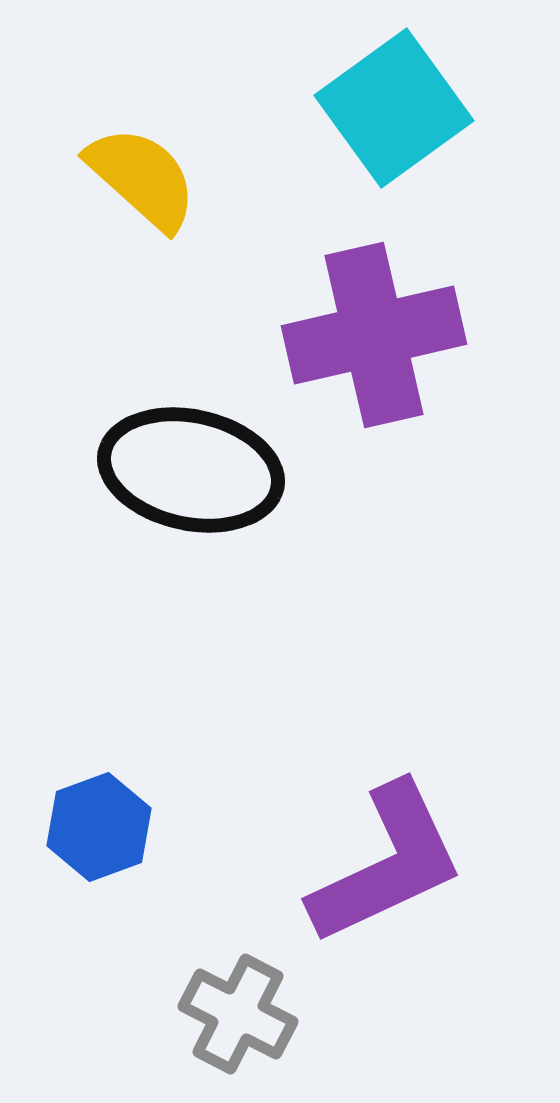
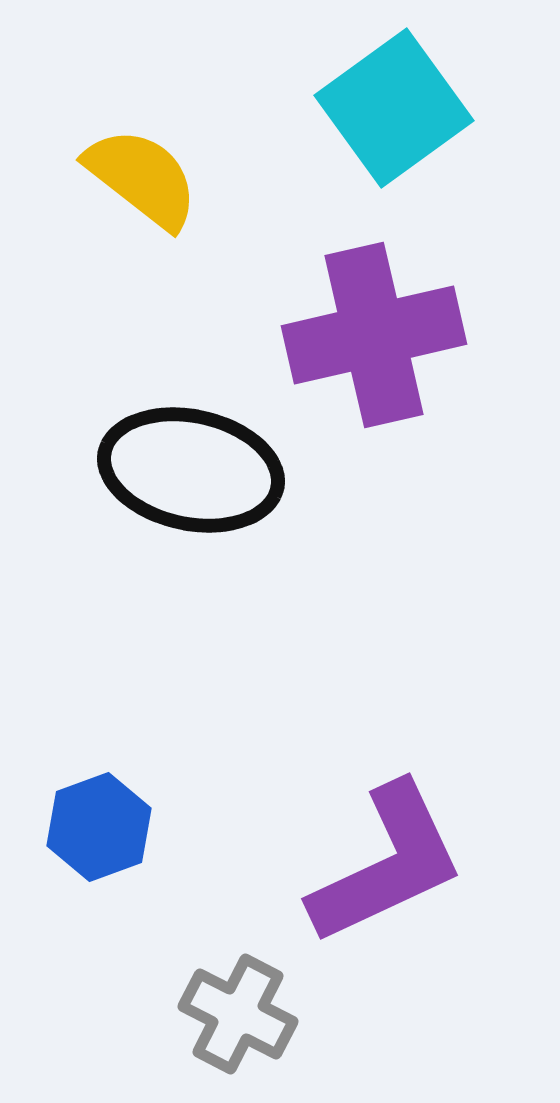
yellow semicircle: rotated 4 degrees counterclockwise
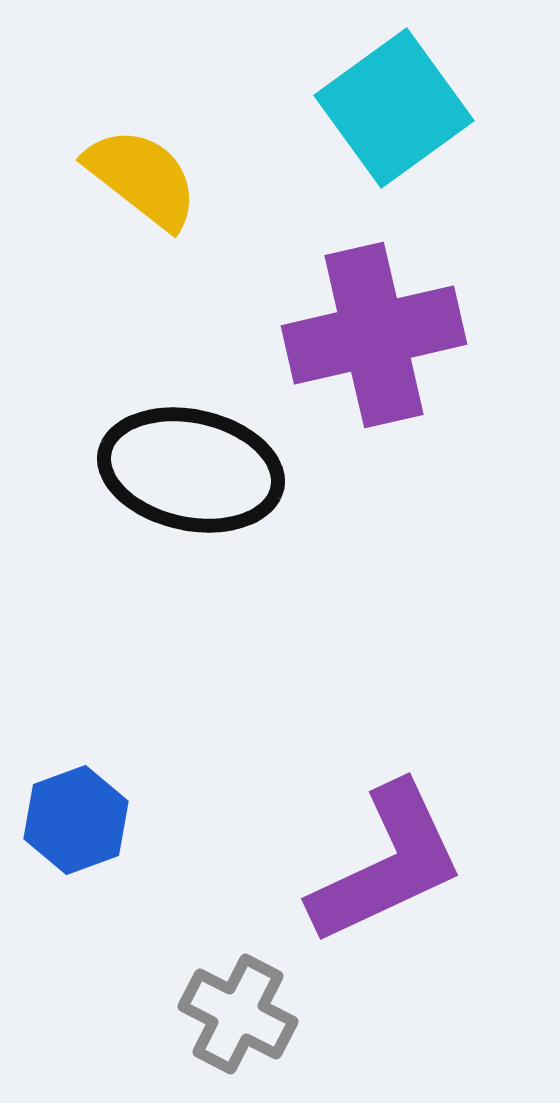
blue hexagon: moved 23 px left, 7 px up
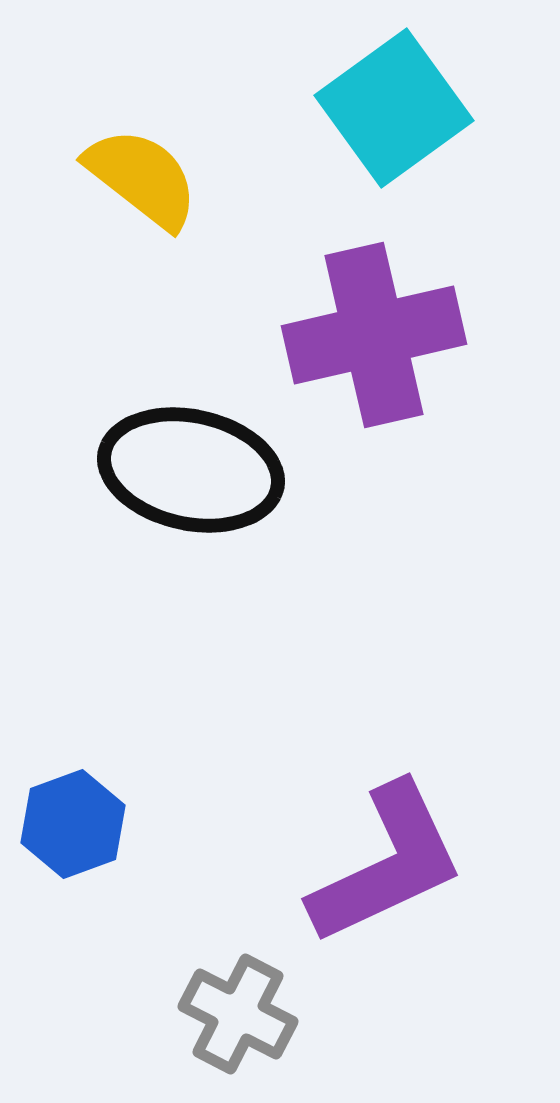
blue hexagon: moved 3 px left, 4 px down
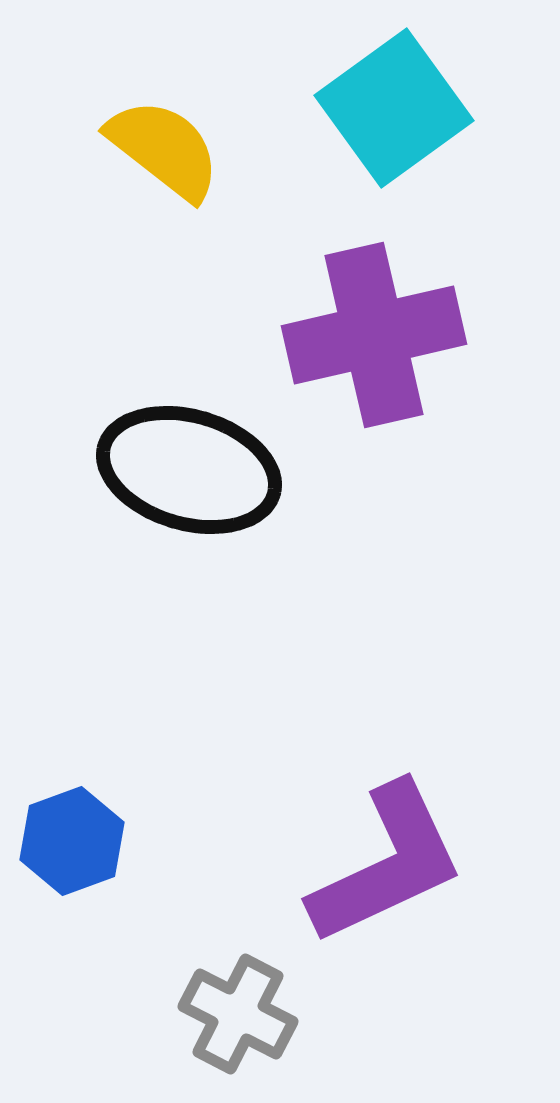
yellow semicircle: moved 22 px right, 29 px up
black ellipse: moved 2 px left; rotated 4 degrees clockwise
blue hexagon: moved 1 px left, 17 px down
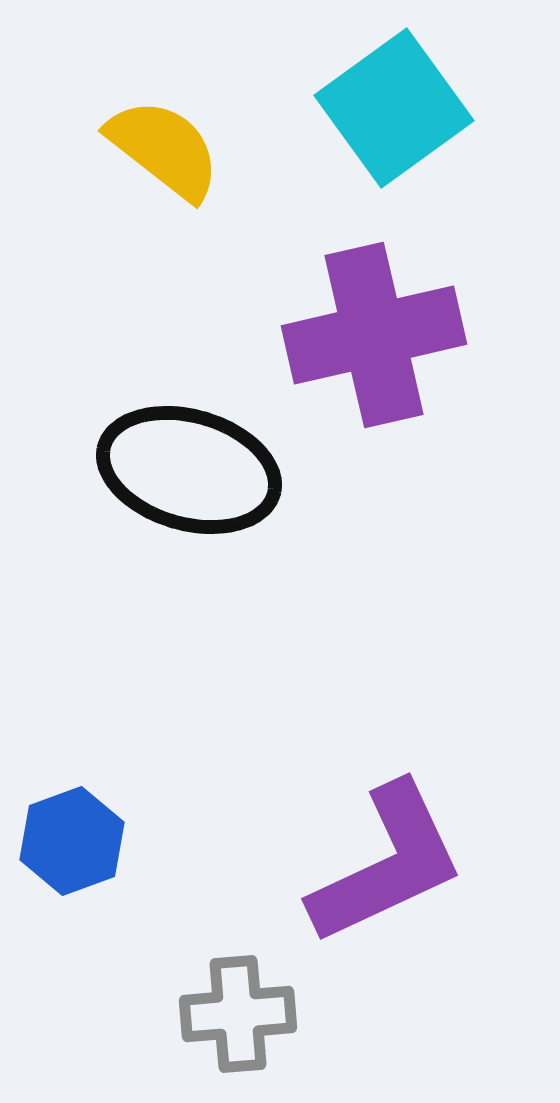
gray cross: rotated 32 degrees counterclockwise
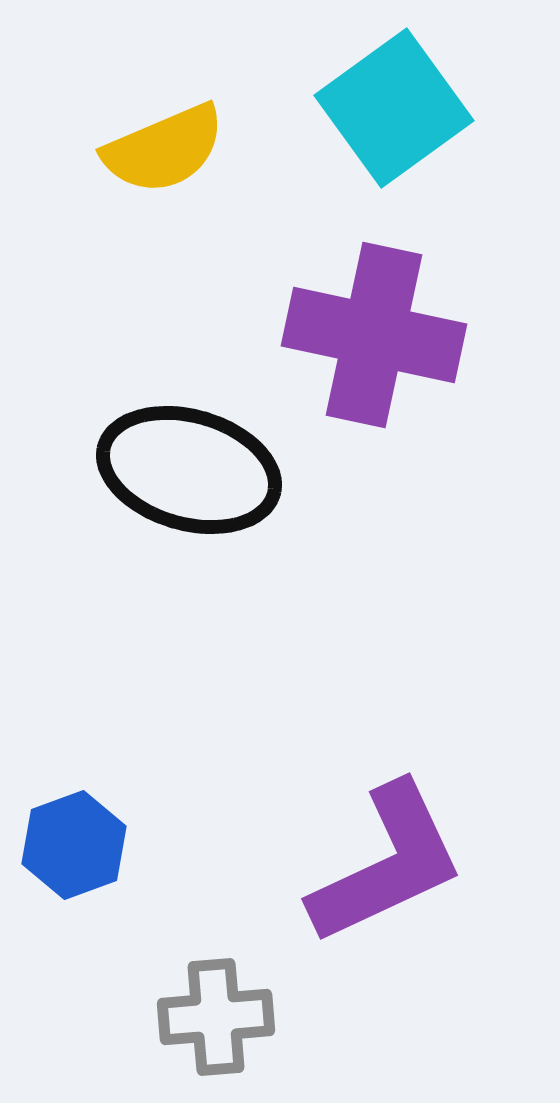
yellow semicircle: rotated 119 degrees clockwise
purple cross: rotated 25 degrees clockwise
blue hexagon: moved 2 px right, 4 px down
gray cross: moved 22 px left, 3 px down
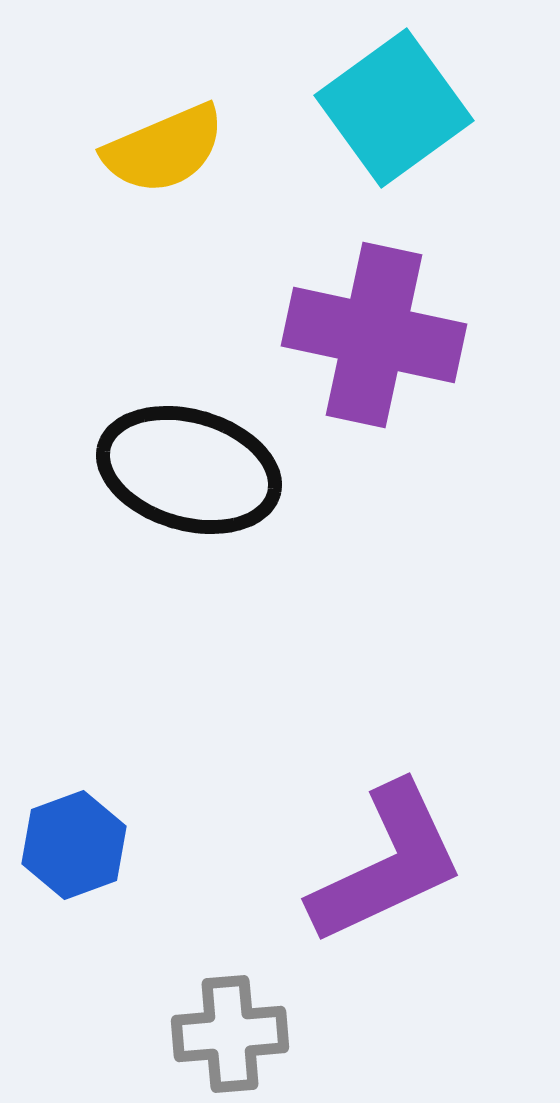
gray cross: moved 14 px right, 17 px down
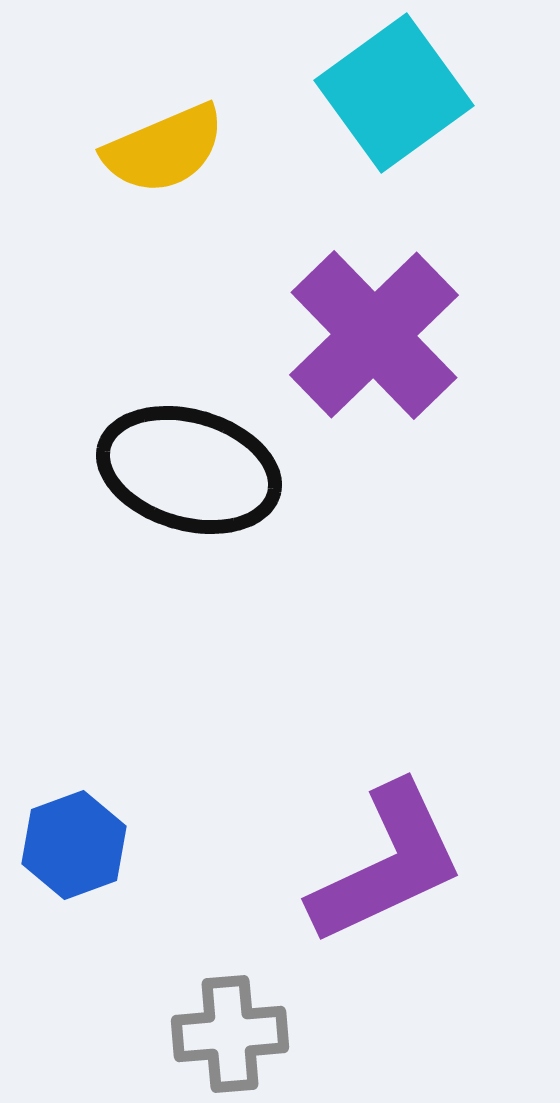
cyan square: moved 15 px up
purple cross: rotated 34 degrees clockwise
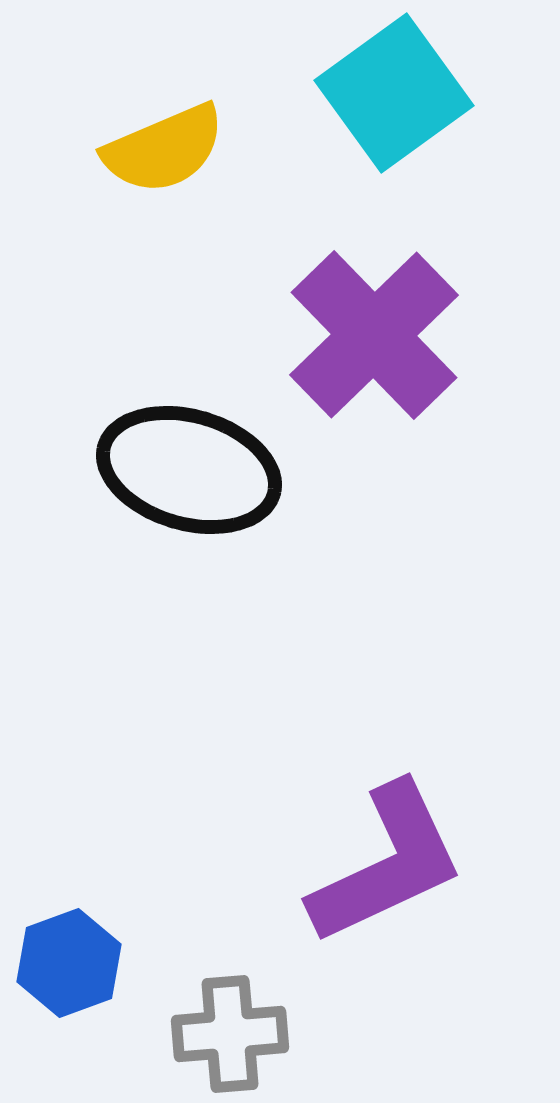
blue hexagon: moved 5 px left, 118 px down
